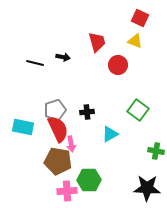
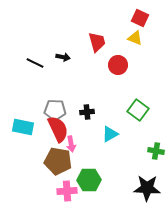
yellow triangle: moved 3 px up
black line: rotated 12 degrees clockwise
gray pentagon: rotated 20 degrees clockwise
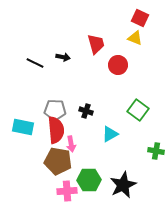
red trapezoid: moved 1 px left, 2 px down
black cross: moved 1 px left, 1 px up; rotated 24 degrees clockwise
red semicircle: moved 2 px left, 1 px down; rotated 20 degrees clockwise
black star: moved 24 px left, 3 px up; rotated 28 degrees counterclockwise
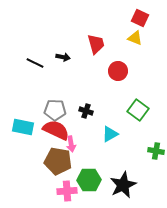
red circle: moved 6 px down
red semicircle: rotated 60 degrees counterclockwise
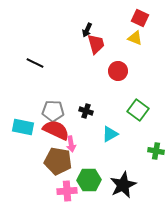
black arrow: moved 24 px right, 27 px up; rotated 104 degrees clockwise
gray pentagon: moved 2 px left, 1 px down
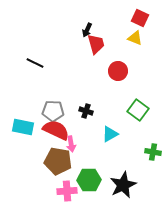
green cross: moved 3 px left, 1 px down
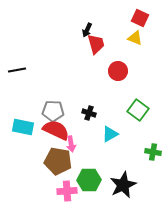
black line: moved 18 px left, 7 px down; rotated 36 degrees counterclockwise
black cross: moved 3 px right, 2 px down
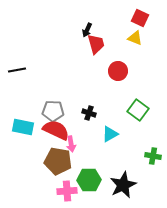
green cross: moved 4 px down
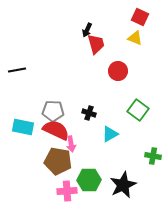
red square: moved 1 px up
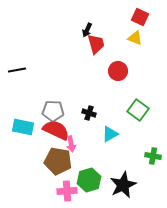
green hexagon: rotated 15 degrees counterclockwise
